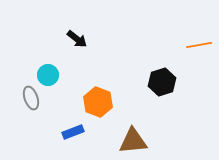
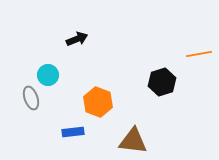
black arrow: rotated 60 degrees counterclockwise
orange line: moved 9 px down
blue rectangle: rotated 15 degrees clockwise
brown triangle: rotated 12 degrees clockwise
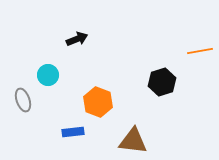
orange line: moved 1 px right, 3 px up
gray ellipse: moved 8 px left, 2 px down
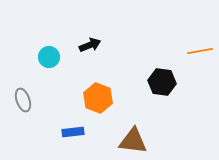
black arrow: moved 13 px right, 6 px down
cyan circle: moved 1 px right, 18 px up
black hexagon: rotated 24 degrees clockwise
orange hexagon: moved 4 px up
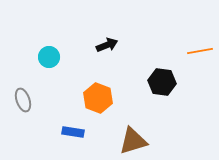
black arrow: moved 17 px right
blue rectangle: rotated 15 degrees clockwise
brown triangle: rotated 24 degrees counterclockwise
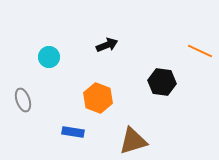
orange line: rotated 35 degrees clockwise
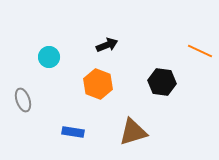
orange hexagon: moved 14 px up
brown triangle: moved 9 px up
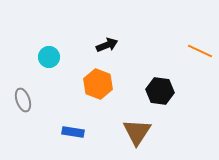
black hexagon: moved 2 px left, 9 px down
brown triangle: moved 4 px right; rotated 40 degrees counterclockwise
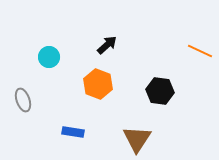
black arrow: rotated 20 degrees counterclockwise
brown triangle: moved 7 px down
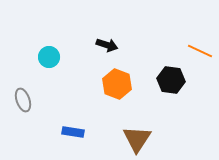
black arrow: rotated 60 degrees clockwise
orange hexagon: moved 19 px right
black hexagon: moved 11 px right, 11 px up
